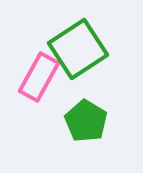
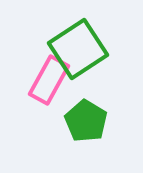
pink rectangle: moved 10 px right, 3 px down
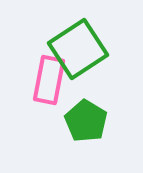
pink rectangle: rotated 18 degrees counterclockwise
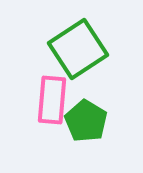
pink rectangle: moved 3 px right, 20 px down; rotated 6 degrees counterclockwise
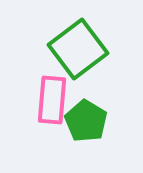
green square: rotated 4 degrees counterclockwise
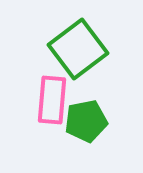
green pentagon: rotated 30 degrees clockwise
